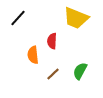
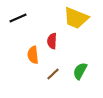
black line: rotated 24 degrees clockwise
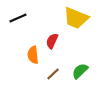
red semicircle: rotated 21 degrees clockwise
green semicircle: rotated 18 degrees clockwise
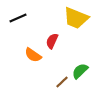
orange semicircle: rotated 48 degrees counterclockwise
brown line: moved 9 px right, 8 px down
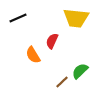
yellow trapezoid: rotated 16 degrees counterclockwise
orange semicircle: rotated 24 degrees clockwise
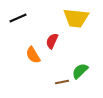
brown line: rotated 32 degrees clockwise
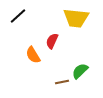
black line: moved 2 px up; rotated 18 degrees counterclockwise
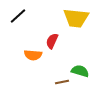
orange semicircle: rotated 54 degrees counterclockwise
green semicircle: rotated 60 degrees clockwise
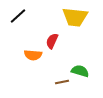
yellow trapezoid: moved 1 px left, 1 px up
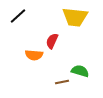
orange semicircle: moved 1 px right
